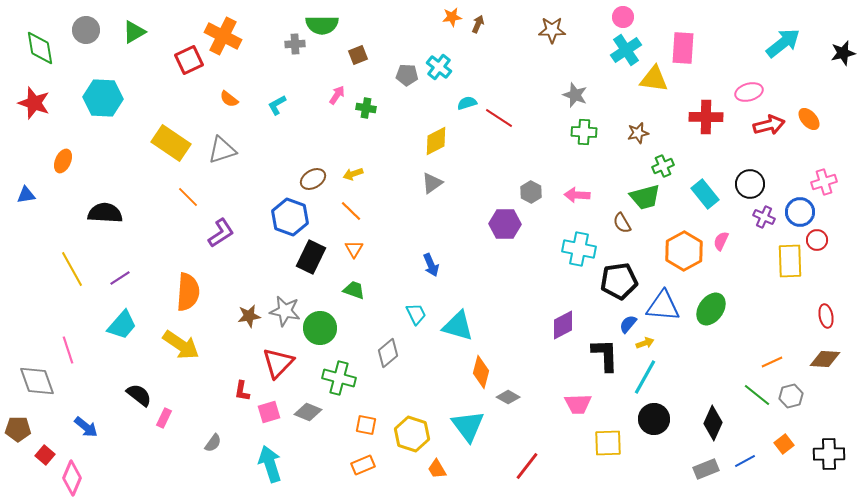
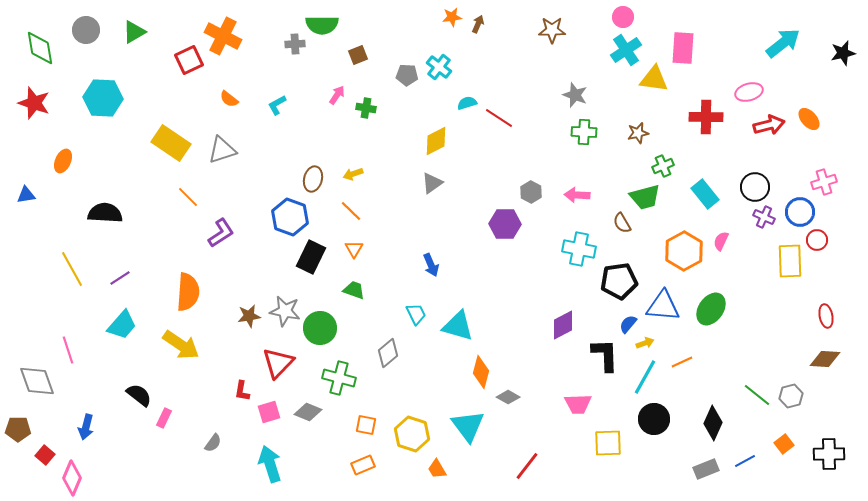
brown ellipse at (313, 179): rotated 45 degrees counterclockwise
black circle at (750, 184): moved 5 px right, 3 px down
orange line at (772, 362): moved 90 px left
blue arrow at (86, 427): rotated 65 degrees clockwise
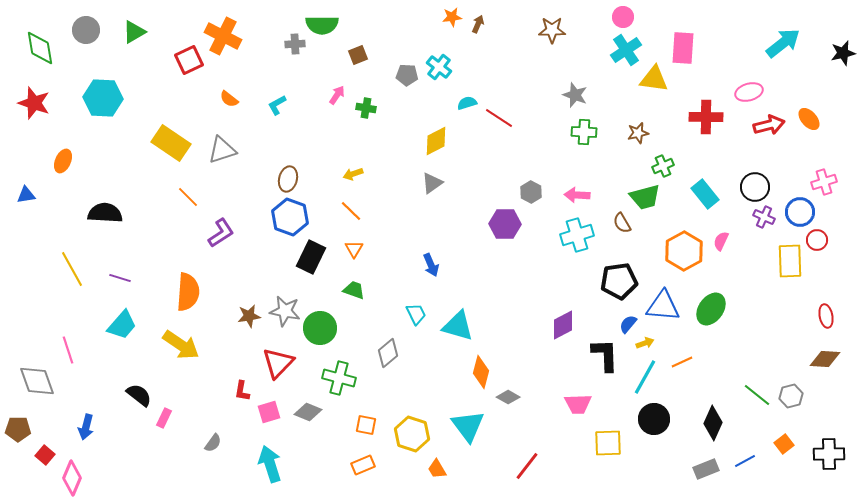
brown ellipse at (313, 179): moved 25 px left
cyan cross at (579, 249): moved 2 px left, 14 px up; rotated 28 degrees counterclockwise
purple line at (120, 278): rotated 50 degrees clockwise
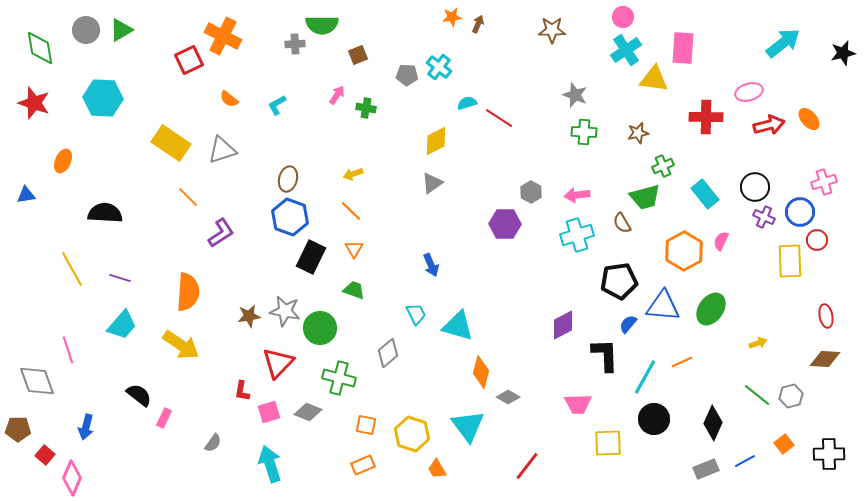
green triangle at (134, 32): moved 13 px left, 2 px up
pink arrow at (577, 195): rotated 10 degrees counterclockwise
yellow arrow at (645, 343): moved 113 px right
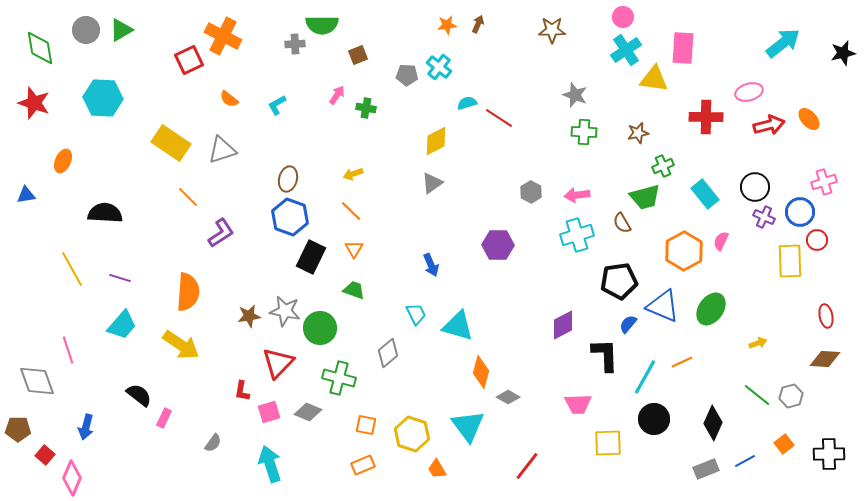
orange star at (452, 17): moved 5 px left, 8 px down
purple hexagon at (505, 224): moved 7 px left, 21 px down
blue triangle at (663, 306): rotated 18 degrees clockwise
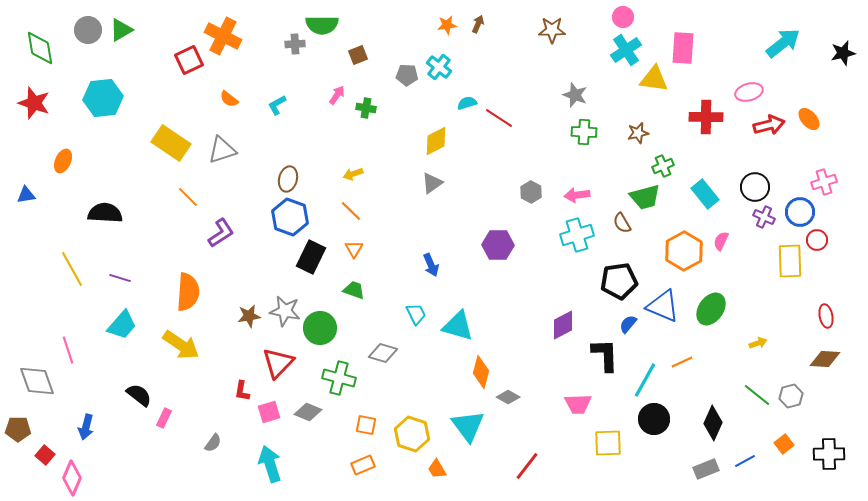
gray circle at (86, 30): moved 2 px right
cyan hexagon at (103, 98): rotated 9 degrees counterclockwise
gray diamond at (388, 353): moved 5 px left; rotated 56 degrees clockwise
cyan line at (645, 377): moved 3 px down
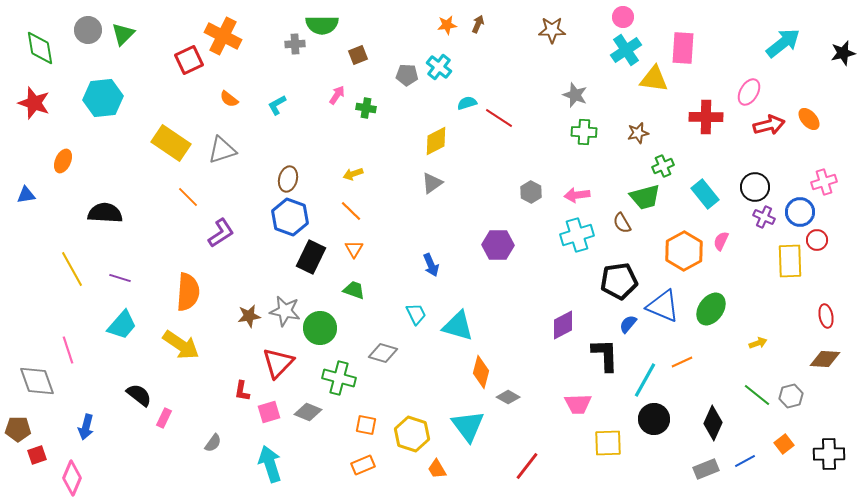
green triangle at (121, 30): moved 2 px right, 4 px down; rotated 15 degrees counterclockwise
pink ellipse at (749, 92): rotated 44 degrees counterclockwise
red square at (45, 455): moved 8 px left; rotated 30 degrees clockwise
